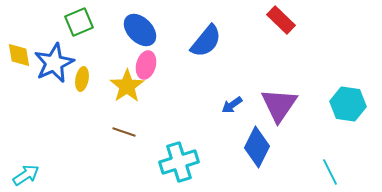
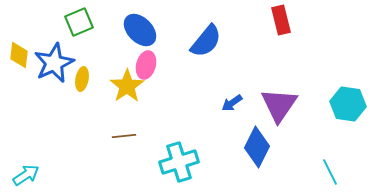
red rectangle: rotated 32 degrees clockwise
yellow diamond: rotated 16 degrees clockwise
blue arrow: moved 2 px up
brown line: moved 4 px down; rotated 25 degrees counterclockwise
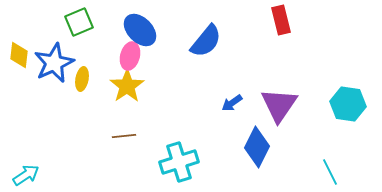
pink ellipse: moved 16 px left, 9 px up
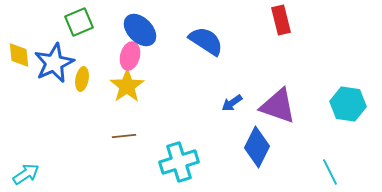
blue semicircle: rotated 96 degrees counterclockwise
yellow diamond: rotated 12 degrees counterclockwise
purple triangle: moved 1 px left, 1 px down; rotated 45 degrees counterclockwise
cyan arrow: moved 1 px up
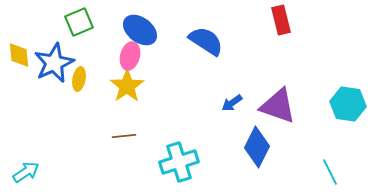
blue ellipse: rotated 8 degrees counterclockwise
yellow ellipse: moved 3 px left
cyan arrow: moved 2 px up
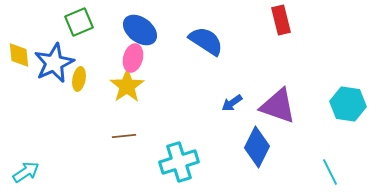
pink ellipse: moved 3 px right, 2 px down
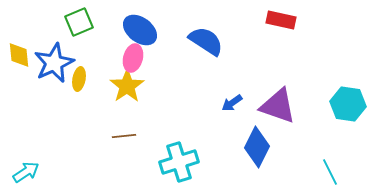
red rectangle: rotated 64 degrees counterclockwise
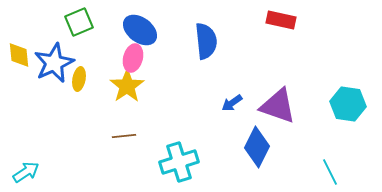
blue semicircle: rotated 51 degrees clockwise
